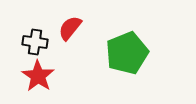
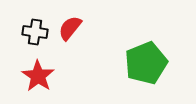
black cross: moved 10 px up
green pentagon: moved 19 px right, 10 px down
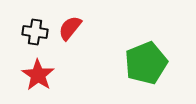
red star: moved 1 px up
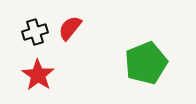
black cross: rotated 25 degrees counterclockwise
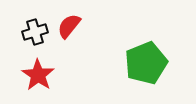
red semicircle: moved 1 px left, 2 px up
